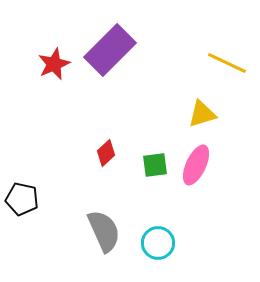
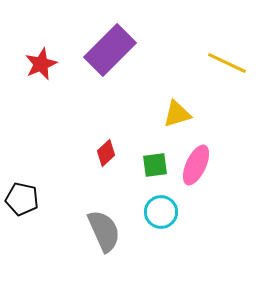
red star: moved 13 px left
yellow triangle: moved 25 px left
cyan circle: moved 3 px right, 31 px up
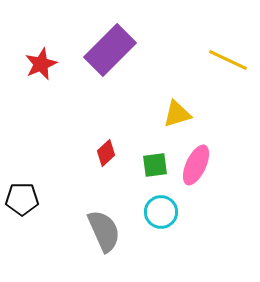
yellow line: moved 1 px right, 3 px up
black pentagon: rotated 12 degrees counterclockwise
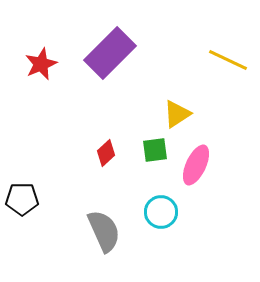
purple rectangle: moved 3 px down
yellow triangle: rotated 16 degrees counterclockwise
green square: moved 15 px up
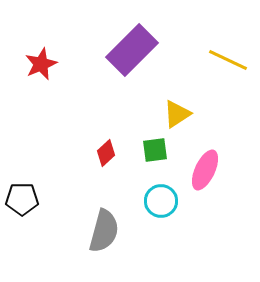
purple rectangle: moved 22 px right, 3 px up
pink ellipse: moved 9 px right, 5 px down
cyan circle: moved 11 px up
gray semicircle: rotated 39 degrees clockwise
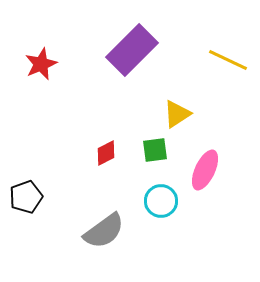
red diamond: rotated 16 degrees clockwise
black pentagon: moved 4 px right, 2 px up; rotated 20 degrees counterclockwise
gray semicircle: rotated 39 degrees clockwise
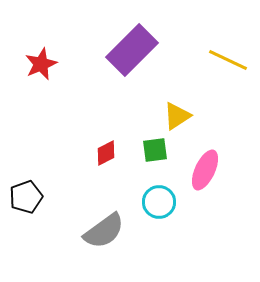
yellow triangle: moved 2 px down
cyan circle: moved 2 px left, 1 px down
